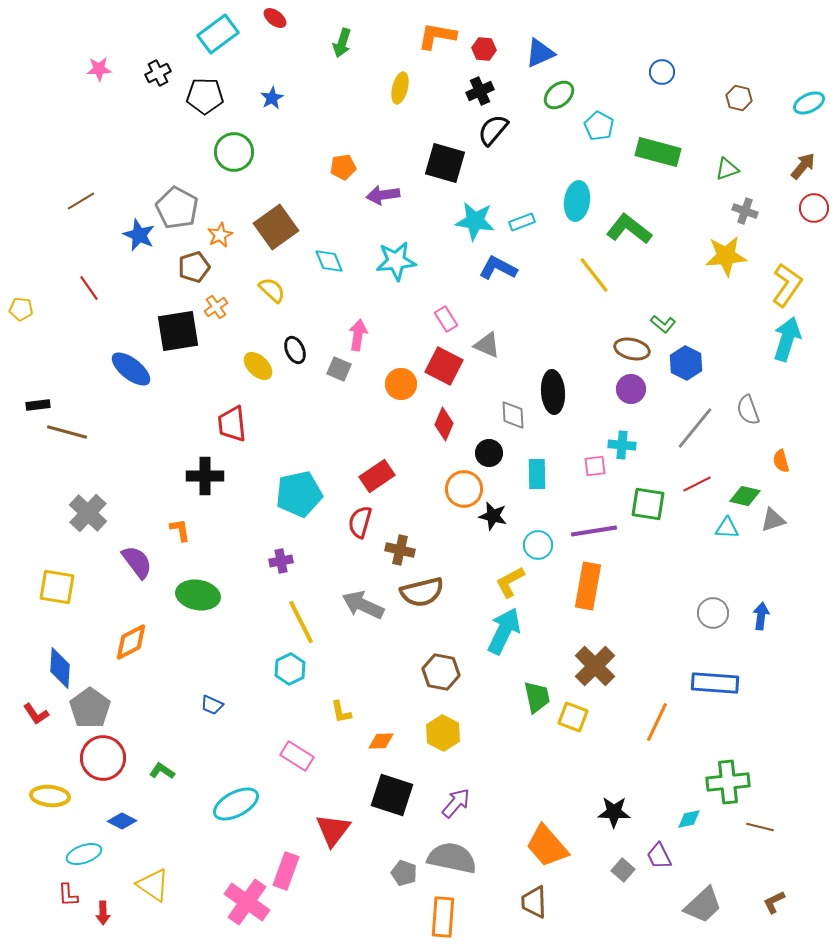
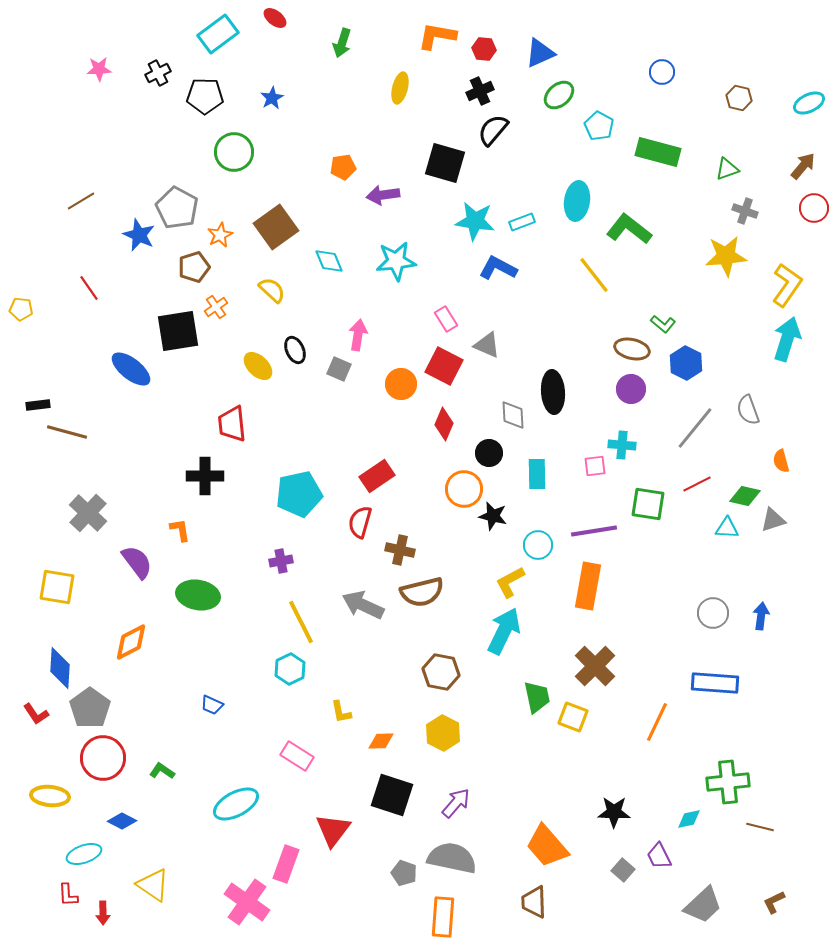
pink rectangle at (286, 871): moved 7 px up
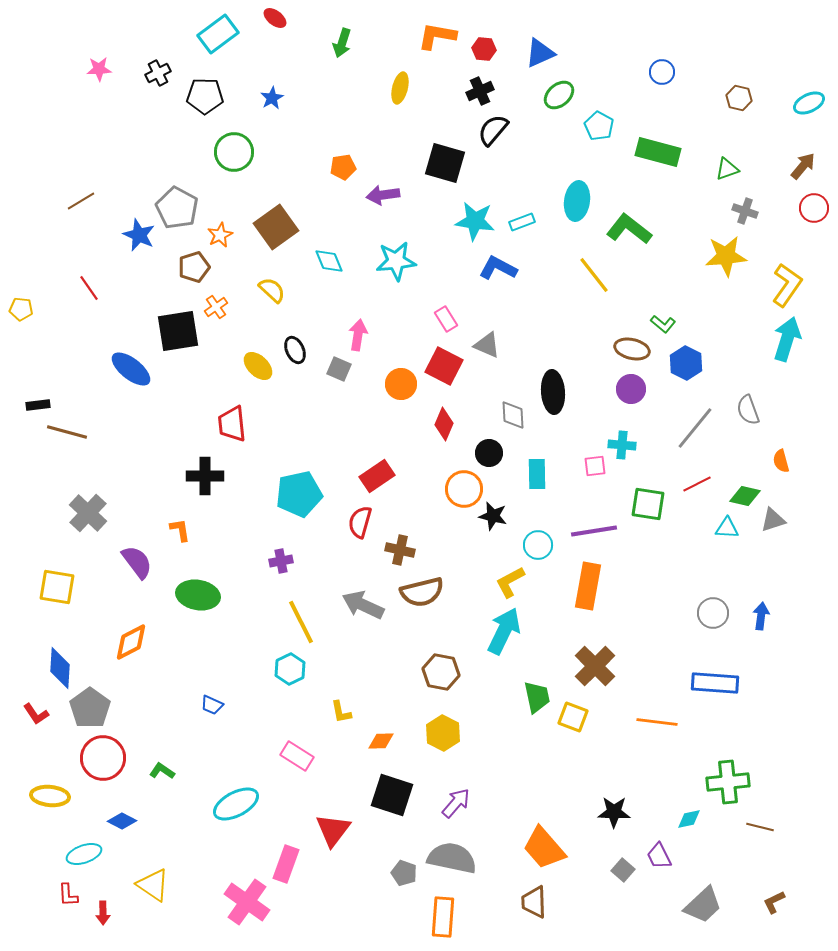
orange line at (657, 722): rotated 72 degrees clockwise
orange trapezoid at (547, 846): moved 3 px left, 2 px down
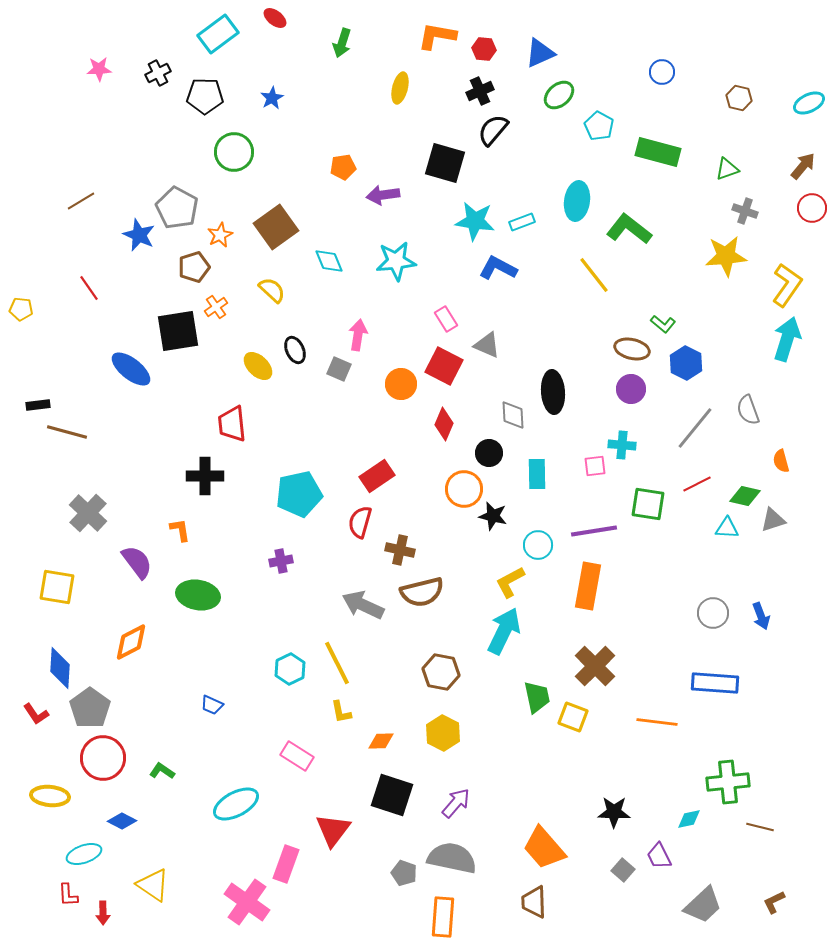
red circle at (814, 208): moved 2 px left
blue arrow at (761, 616): rotated 152 degrees clockwise
yellow line at (301, 622): moved 36 px right, 41 px down
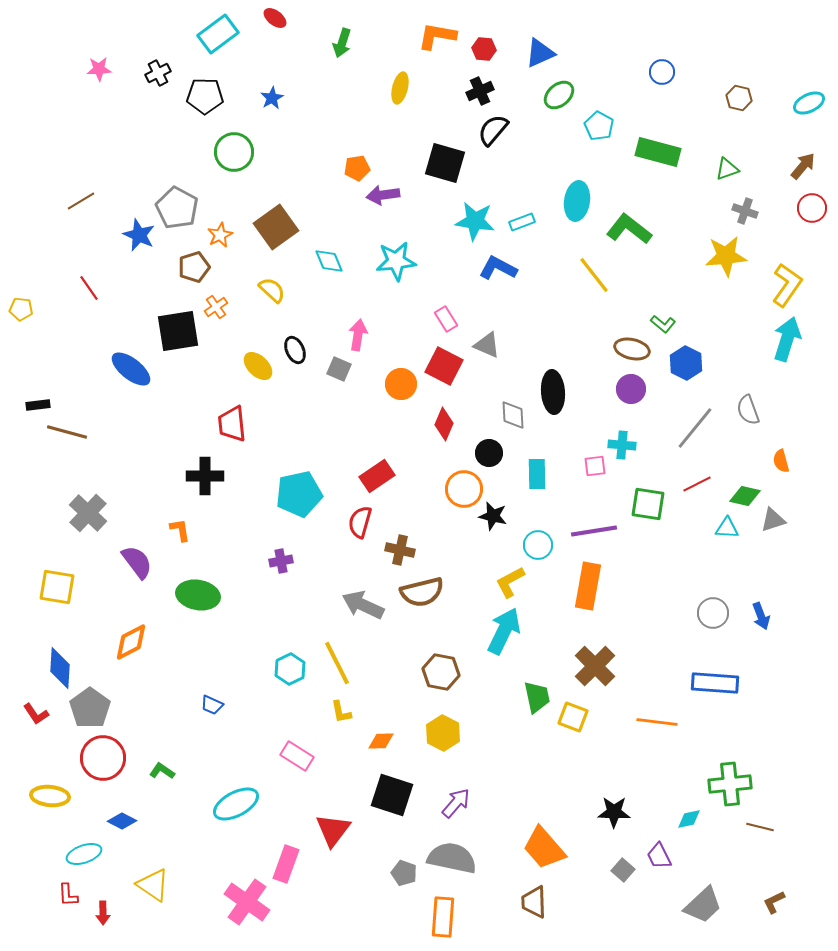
orange pentagon at (343, 167): moved 14 px right, 1 px down
green cross at (728, 782): moved 2 px right, 2 px down
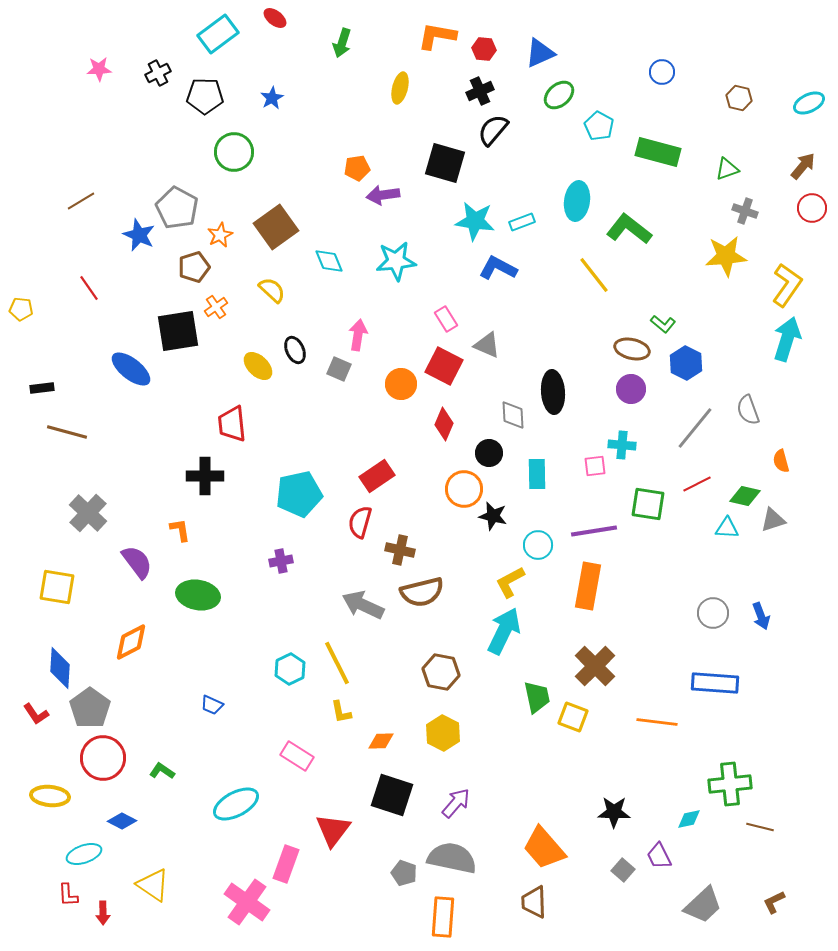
black rectangle at (38, 405): moved 4 px right, 17 px up
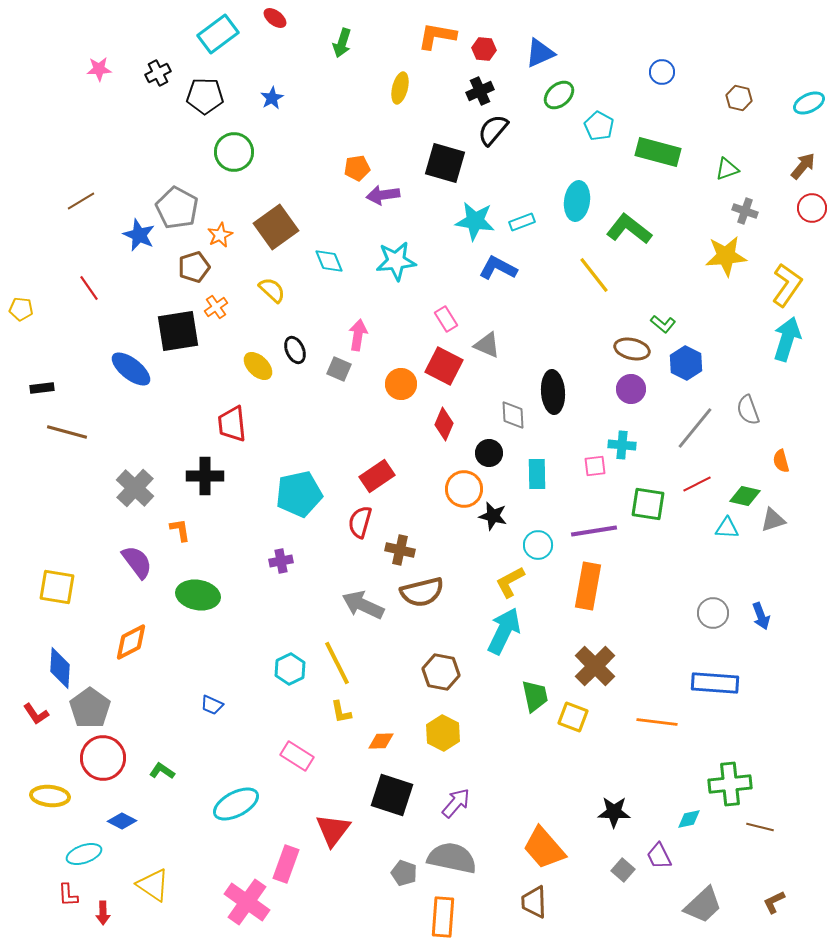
gray cross at (88, 513): moved 47 px right, 25 px up
green trapezoid at (537, 697): moved 2 px left, 1 px up
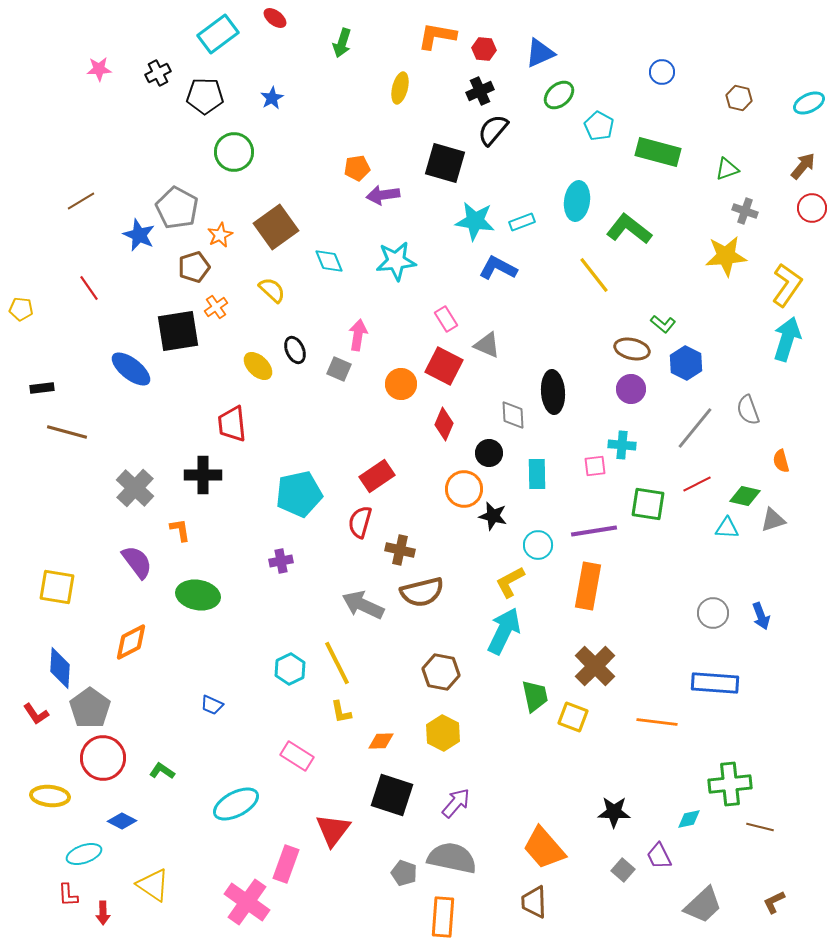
black cross at (205, 476): moved 2 px left, 1 px up
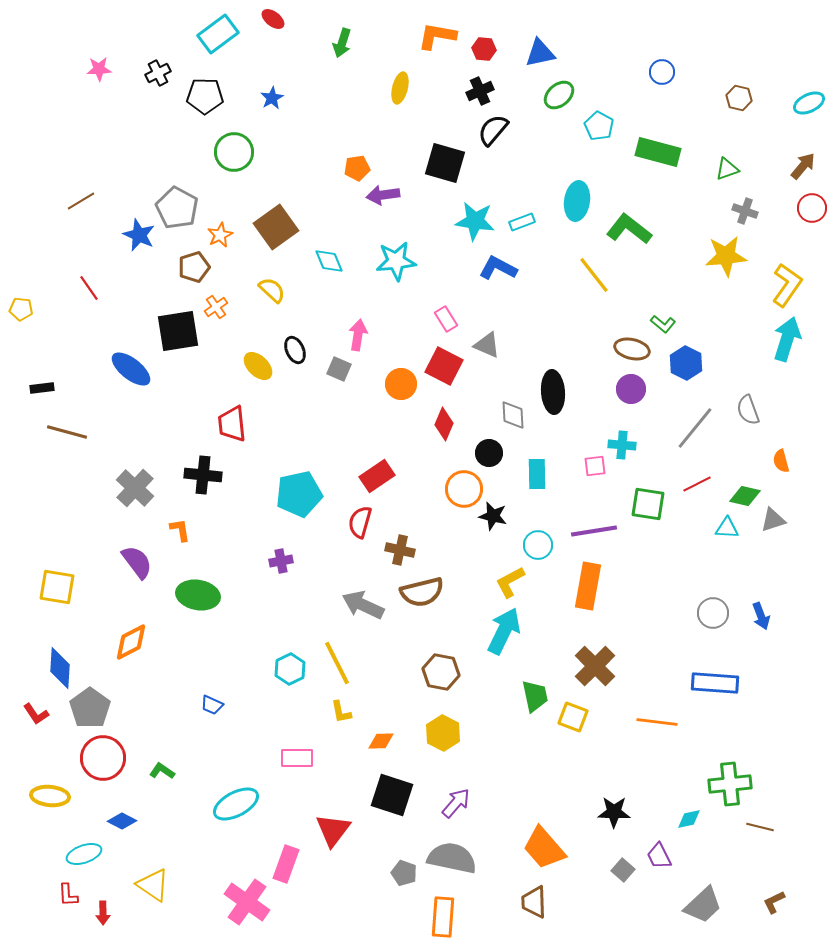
red ellipse at (275, 18): moved 2 px left, 1 px down
blue triangle at (540, 53): rotated 12 degrees clockwise
black cross at (203, 475): rotated 6 degrees clockwise
pink rectangle at (297, 756): moved 2 px down; rotated 32 degrees counterclockwise
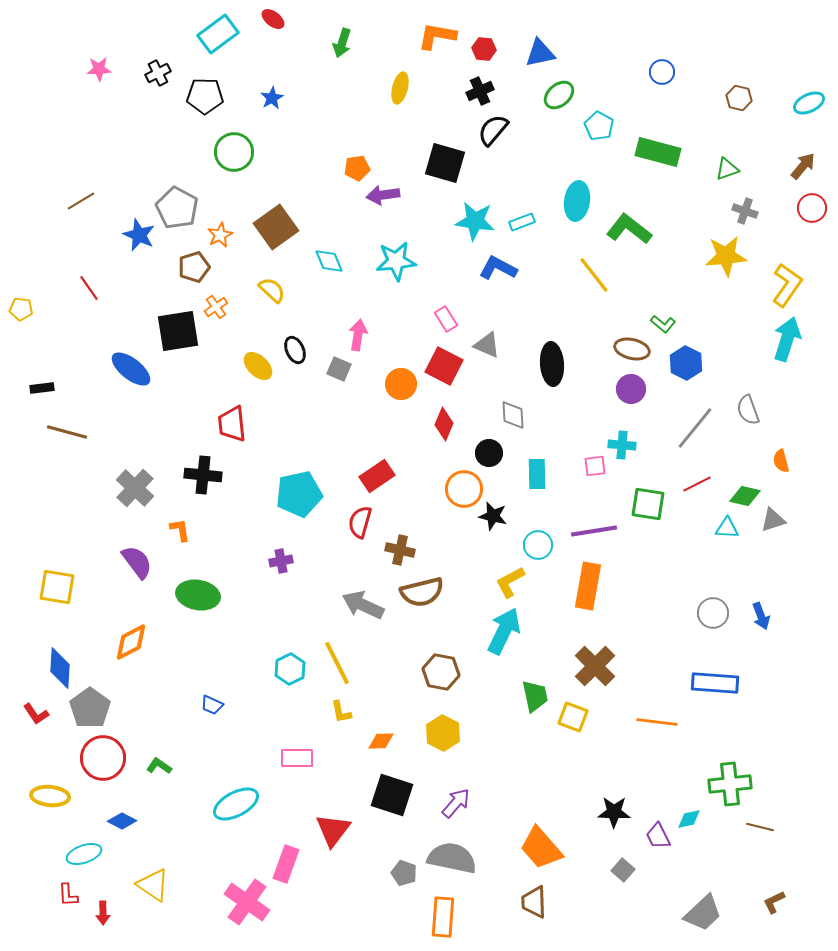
black ellipse at (553, 392): moved 1 px left, 28 px up
green L-shape at (162, 771): moved 3 px left, 5 px up
orange trapezoid at (544, 848): moved 3 px left
purple trapezoid at (659, 856): moved 1 px left, 20 px up
gray trapezoid at (703, 905): moved 8 px down
